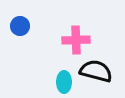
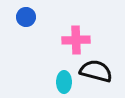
blue circle: moved 6 px right, 9 px up
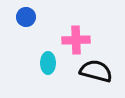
cyan ellipse: moved 16 px left, 19 px up
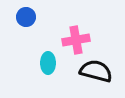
pink cross: rotated 8 degrees counterclockwise
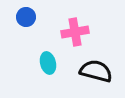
pink cross: moved 1 px left, 8 px up
cyan ellipse: rotated 15 degrees counterclockwise
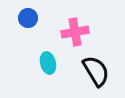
blue circle: moved 2 px right, 1 px down
black semicircle: rotated 44 degrees clockwise
